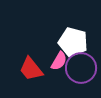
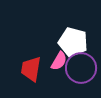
red trapezoid: rotated 48 degrees clockwise
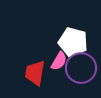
red trapezoid: moved 4 px right, 4 px down
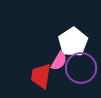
white pentagon: rotated 24 degrees clockwise
red trapezoid: moved 6 px right, 3 px down
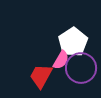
pink semicircle: moved 2 px right, 1 px up
red trapezoid: rotated 20 degrees clockwise
